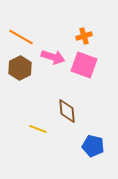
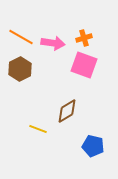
orange cross: moved 2 px down
pink arrow: moved 14 px up; rotated 10 degrees counterclockwise
brown hexagon: moved 1 px down
brown diamond: rotated 65 degrees clockwise
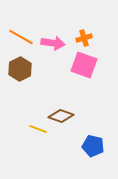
brown diamond: moved 6 px left, 5 px down; rotated 50 degrees clockwise
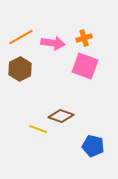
orange line: rotated 60 degrees counterclockwise
pink square: moved 1 px right, 1 px down
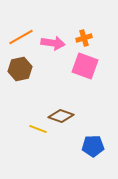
brown hexagon: rotated 15 degrees clockwise
blue pentagon: rotated 15 degrees counterclockwise
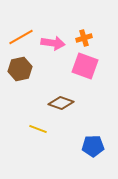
brown diamond: moved 13 px up
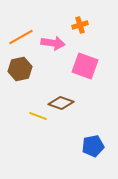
orange cross: moved 4 px left, 13 px up
yellow line: moved 13 px up
blue pentagon: rotated 10 degrees counterclockwise
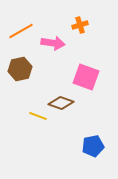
orange line: moved 6 px up
pink square: moved 1 px right, 11 px down
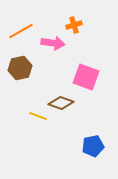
orange cross: moved 6 px left
brown hexagon: moved 1 px up
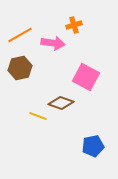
orange line: moved 1 px left, 4 px down
pink square: rotated 8 degrees clockwise
